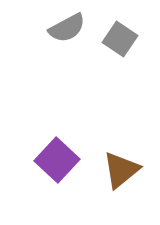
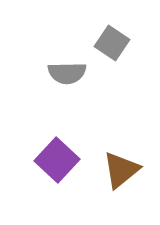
gray semicircle: moved 45 px down; rotated 27 degrees clockwise
gray square: moved 8 px left, 4 px down
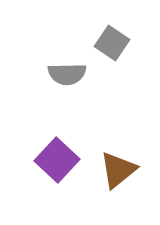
gray semicircle: moved 1 px down
brown triangle: moved 3 px left
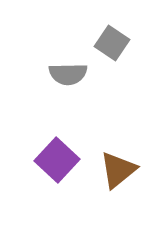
gray semicircle: moved 1 px right
